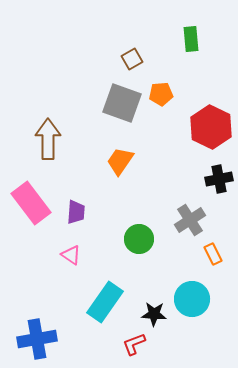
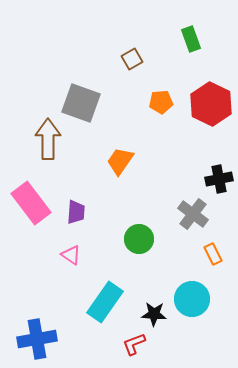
green rectangle: rotated 15 degrees counterclockwise
orange pentagon: moved 8 px down
gray square: moved 41 px left
red hexagon: moved 23 px up
gray cross: moved 3 px right, 6 px up; rotated 20 degrees counterclockwise
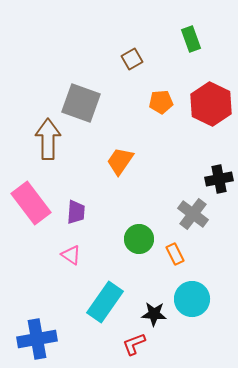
orange rectangle: moved 38 px left
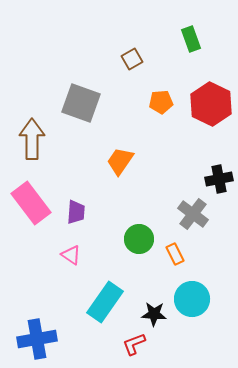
brown arrow: moved 16 px left
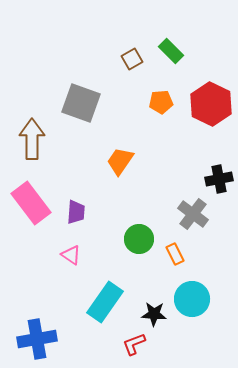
green rectangle: moved 20 px left, 12 px down; rotated 25 degrees counterclockwise
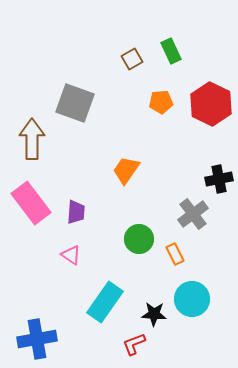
green rectangle: rotated 20 degrees clockwise
gray square: moved 6 px left
orange trapezoid: moved 6 px right, 9 px down
gray cross: rotated 16 degrees clockwise
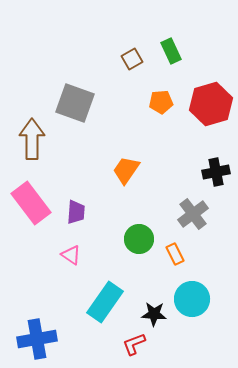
red hexagon: rotated 18 degrees clockwise
black cross: moved 3 px left, 7 px up
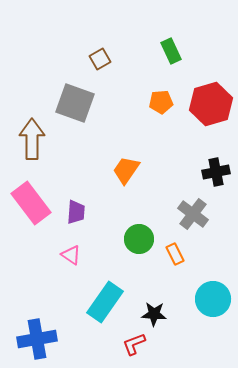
brown square: moved 32 px left
gray cross: rotated 16 degrees counterclockwise
cyan circle: moved 21 px right
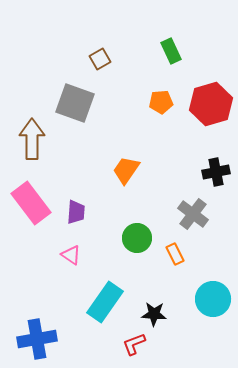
green circle: moved 2 px left, 1 px up
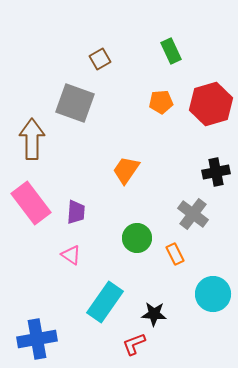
cyan circle: moved 5 px up
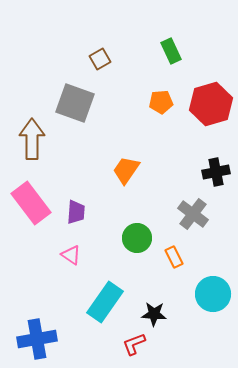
orange rectangle: moved 1 px left, 3 px down
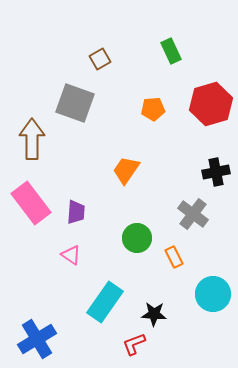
orange pentagon: moved 8 px left, 7 px down
blue cross: rotated 21 degrees counterclockwise
